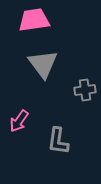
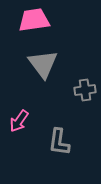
gray L-shape: moved 1 px right, 1 px down
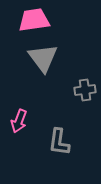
gray triangle: moved 6 px up
pink arrow: rotated 15 degrees counterclockwise
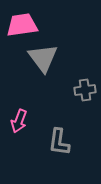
pink trapezoid: moved 12 px left, 5 px down
